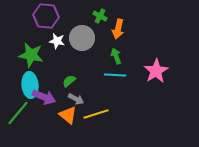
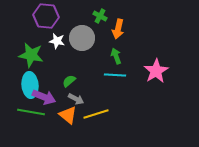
green line: moved 13 px right, 1 px up; rotated 60 degrees clockwise
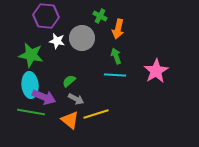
orange triangle: moved 2 px right, 5 px down
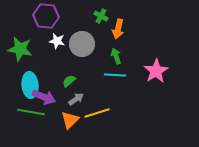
green cross: moved 1 px right
gray circle: moved 6 px down
green star: moved 11 px left, 6 px up
gray arrow: rotated 63 degrees counterclockwise
yellow line: moved 1 px right, 1 px up
orange triangle: rotated 36 degrees clockwise
